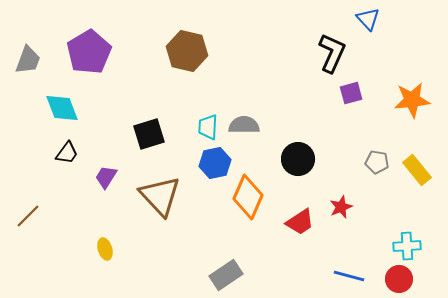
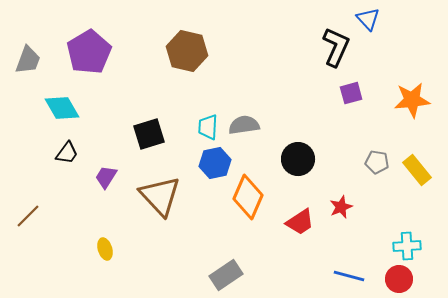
black L-shape: moved 4 px right, 6 px up
cyan diamond: rotated 9 degrees counterclockwise
gray semicircle: rotated 8 degrees counterclockwise
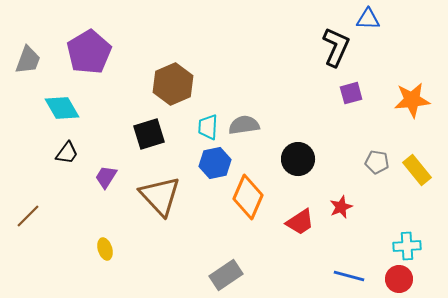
blue triangle: rotated 45 degrees counterclockwise
brown hexagon: moved 14 px left, 33 px down; rotated 24 degrees clockwise
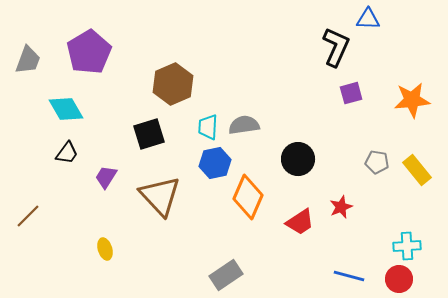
cyan diamond: moved 4 px right, 1 px down
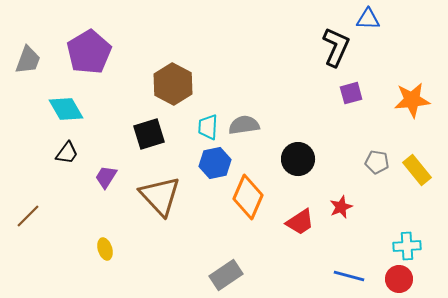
brown hexagon: rotated 9 degrees counterclockwise
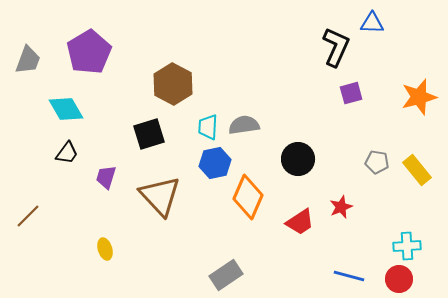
blue triangle: moved 4 px right, 4 px down
orange star: moved 7 px right, 3 px up; rotated 9 degrees counterclockwise
purple trapezoid: rotated 15 degrees counterclockwise
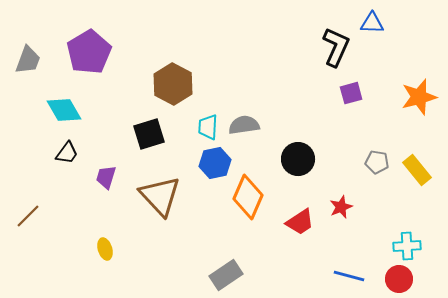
cyan diamond: moved 2 px left, 1 px down
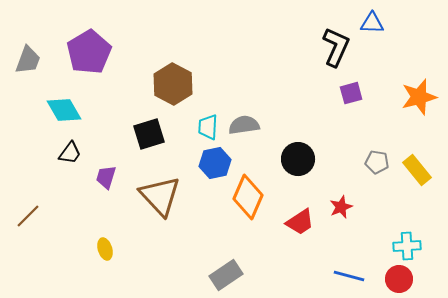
black trapezoid: moved 3 px right
